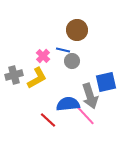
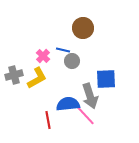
brown circle: moved 6 px right, 2 px up
blue square: moved 3 px up; rotated 10 degrees clockwise
red line: rotated 36 degrees clockwise
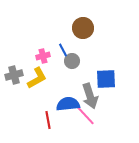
blue line: rotated 48 degrees clockwise
pink cross: rotated 32 degrees clockwise
